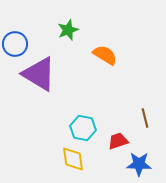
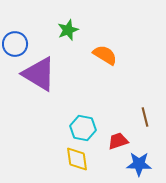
brown line: moved 1 px up
yellow diamond: moved 4 px right
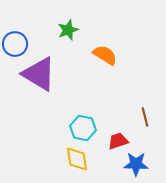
blue star: moved 3 px left
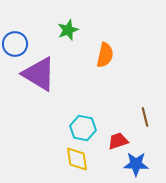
orange semicircle: rotated 70 degrees clockwise
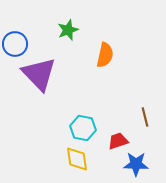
purple triangle: rotated 15 degrees clockwise
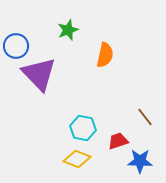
blue circle: moved 1 px right, 2 px down
brown line: rotated 24 degrees counterclockwise
yellow diamond: rotated 60 degrees counterclockwise
blue star: moved 4 px right, 3 px up
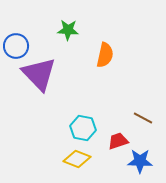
green star: rotated 25 degrees clockwise
brown line: moved 2 px left, 1 px down; rotated 24 degrees counterclockwise
